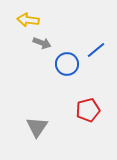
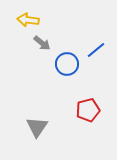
gray arrow: rotated 18 degrees clockwise
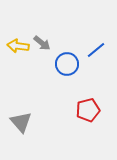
yellow arrow: moved 10 px left, 26 px down
gray triangle: moved 16 px left, 5 px up; rotated 15 degrees counterclockwise
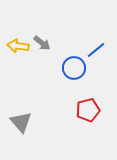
blue circle: moved 7 px right, 4 px down
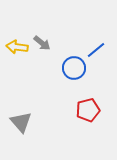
yellow arrow: moved 1 px left, 1 px down
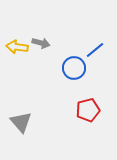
gray arrow: moved 1 px left; rotated 24 degrees counterclockwise
blue line: moved 1 px left
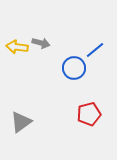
red pentagon: moved 1 px right, 4 px down
gray triangle: rotated 35 degrees clockwise
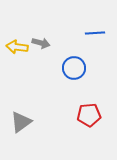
blue line: moved 17 px up; rotated 36 degrees clockwise
red pentagon: moved 1 px down; rotated 10 degrees clockwise
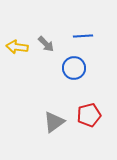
blue line: moved 12 px left, 3 px down
gray arrow: moved 5 px right, 1 px down; rotated 30 degrees clockwise
red pentagon: rotated 10 degrees counterclockwise
gray triangle: moved 33 px right
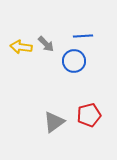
yellow arrow: moved 4 px right
blue circle: moved 7 px up
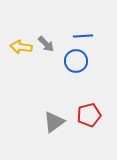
blue circle: moved 2 px right
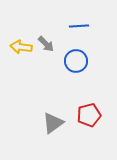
blue line: moved 4 px left, 10 px up
gray triangle: moved 1 px left, 1 px down
